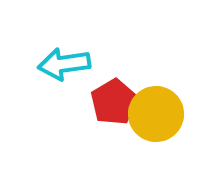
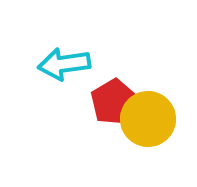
yellow circle: moved 8 px left, 5 px down
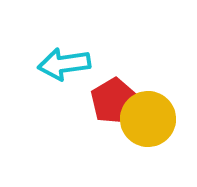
red pentagon: moved 1 px up
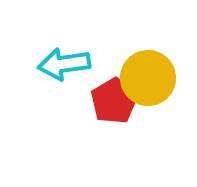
yellow circle: moved 41 px up
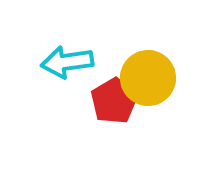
cyan arrow: moved 3 px right, 2 px up
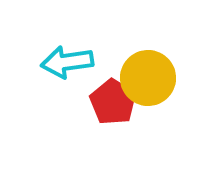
red pentagon: moved 1 px left, 1 px down; rotated 9 degrees counterclockwise
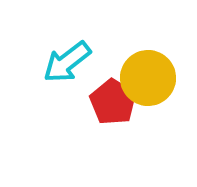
cyan arrow: rotated 30 degrees counterclockwise
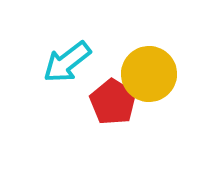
yellow circle: moved 1 px right, 4 px up
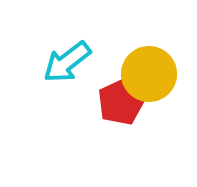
red pentagon: moved 8 px right; rotated 15 degrees clockwise
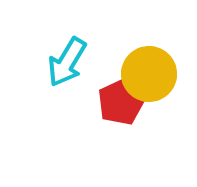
cyan arrow: rotated 21 degrees counterclockwise
